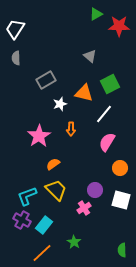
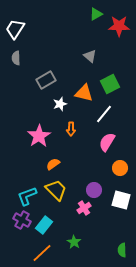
purple circle: moved 1 px left
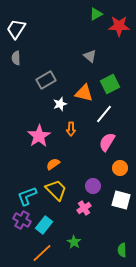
white trapezoid: moved 1 px right
purple circle: moved 1 px left, 4 px up
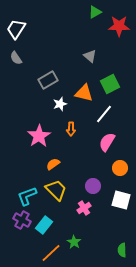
green triangle: moved 1 px left, 2 px up
gray semicircle: rotated 32 degrees counterclockwise
gray rectangle: moved 2 px right
orange line: moved 9 px right
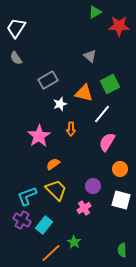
white trapezoid: moved 1 px up
white line: moved 2 px left
orange circle: moved 1 px down
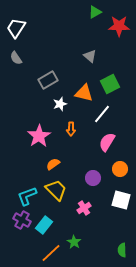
purple circle: moved 8 px up
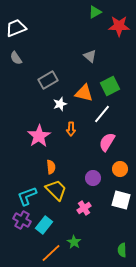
white trapezoid: rotated 35 degrees clockwise
green square: moved 2 px down
orange semicircle: moved 2 px left, 3 px down; rotated 120 degrees clockwise
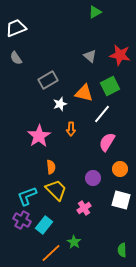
red star: moved 1 px right, 29 px down; rotated 10 degrees clockwise
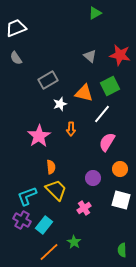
green triangle: moved 1 px down
orange line: moved 2 px left, 1 px up
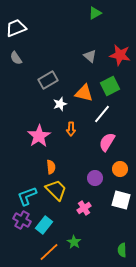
purple circle: moved 2 px right
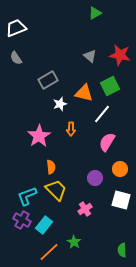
pink cross: moved 1 px right, 1 px down
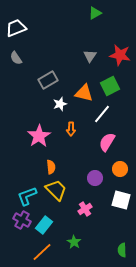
gray triangle: rotated 24 degrees clockwise
orange line: moved 7 px left
